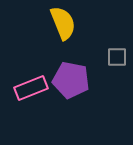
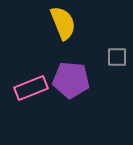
purple pentagon: rotated 6 degrees counterclockwise
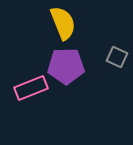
gray square: rotated 25 degrees clockwise
purple pentagon: moved 5 px left, 14 px up; rotated 6 degrees counterclockwise
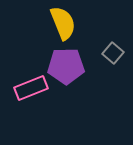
gray square: moved 4 px left, 4 px up; rotated 15 degrees clockwise
